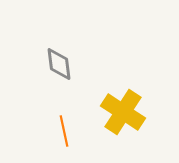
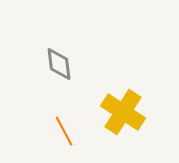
orange line: rotated 16 degrees counterclockwise
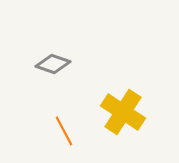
gray diamond: moved 6 px left; rotated 64 degrees counterclockwise
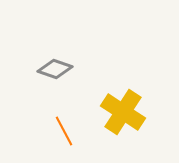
gray diamond: moved 2 px right, 5 px down
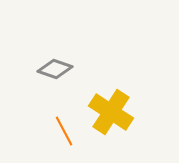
yellow cross: moved 12 px left
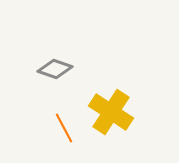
orange line: moved 3 px up
